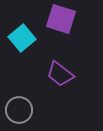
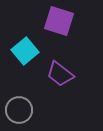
purple square: moved 2 px left, 2 px down
cyan square: moved 3 px right, 13 px down
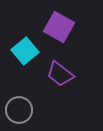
purple square: moved 6 px down; rotated 12 degrees clockwise
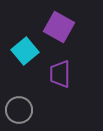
purple trapezoid: rotated 52 degrees clockwise
